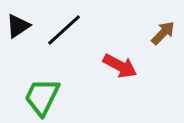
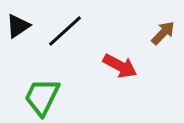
black line: moved 1 px right, 1 px down
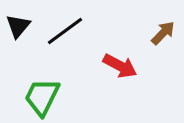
black triangle: rotated 16 degrees counterclockwise
black line: rotated 6 degrees clockwise
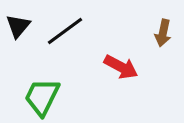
brown arrow: rotated 148 degrees clockwise
red arrow: moved 1 px right, 1 px down
